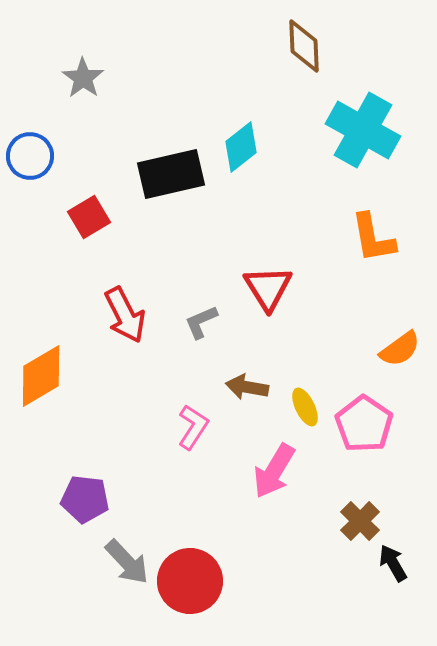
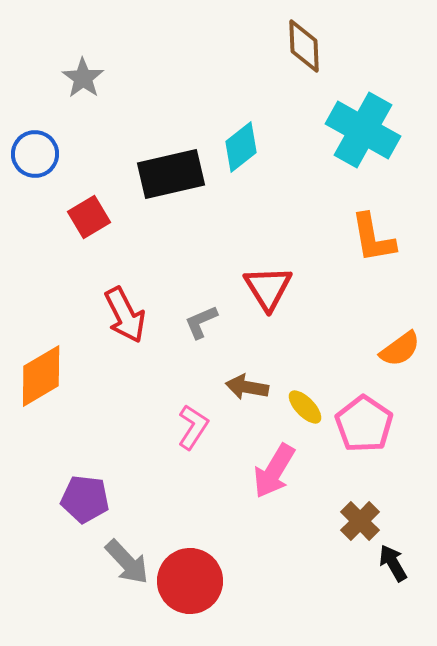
blue circle: moved 5 px right, 2 px up
yellow ellipse: rotated 18 degrees counterclockwise
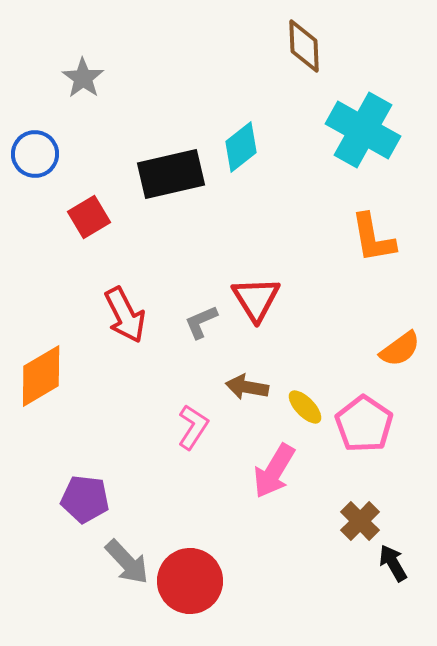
red triangle: moved 12 px left, 11 px down
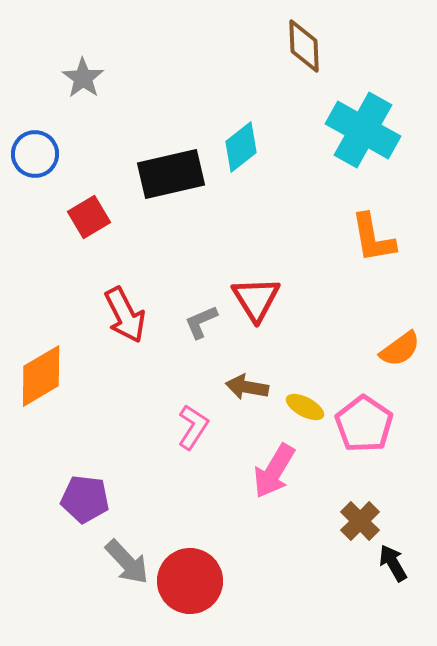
yellow ellipse: rotated 18 degrees counterclockwise
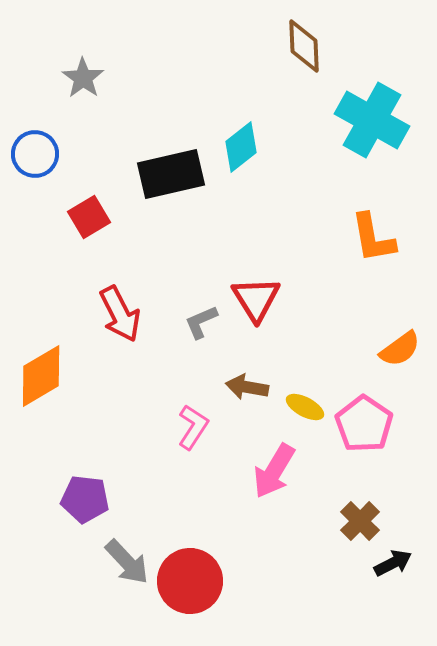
cyan cross: moved 9 px right, 10 px up
red arrow: moved 5 px left, 1 px up
black arrow: rotated 93 degrees clockwise
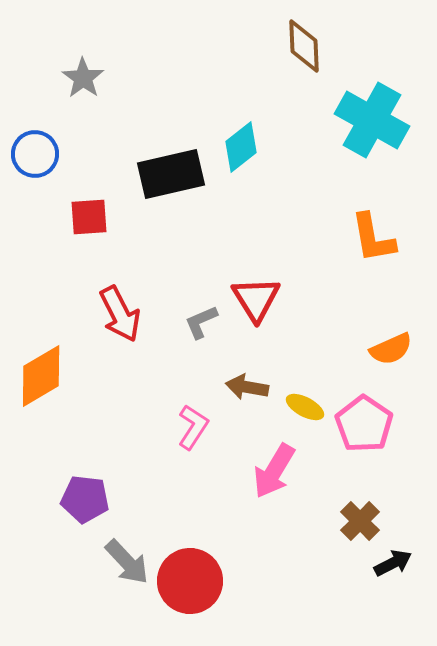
red square: rotated 27 degrees clockwise
orange semicircle: moved 9 px left; rotated 12 degrees clockwise
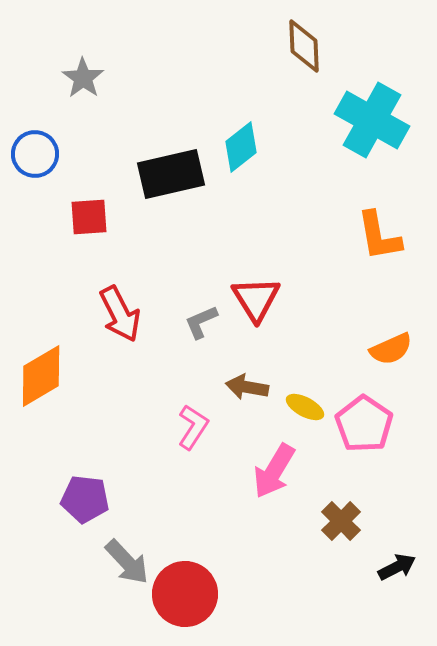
orange L-shape: moved 6 px right, 2 px up
brown cross: moved 19 px left
black arrow: moved 4 px right, 4 px down
red circle: moved 5 px left, 13 px down
